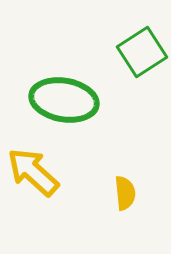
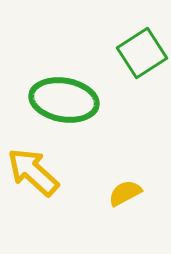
green square: moved 1 px down
yellow semicircle: rotated 112 degrees counterclockwise
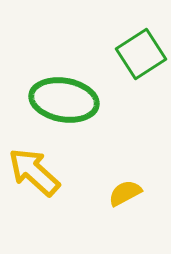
green square: moved 1 px left, 1 px down
yellow arrow: moved 1 px right
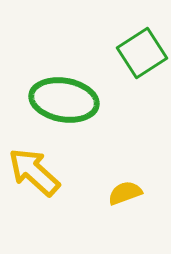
green square: moved 1 px right, 1 px up
yellow semicircle: rotated 8 degrees clockwise
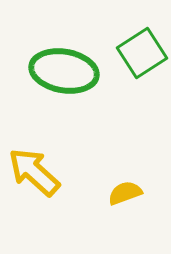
green ellipse: moved 29 px up
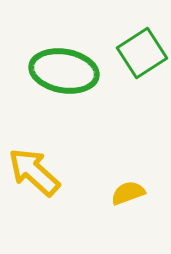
yellow semicircle: moved 3 px right
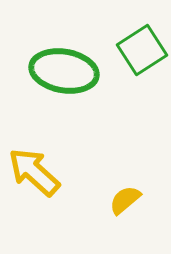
green square: moved 3 px up
yellow semicircle: moved 3 px left, 7 px down; rotated 20 degrees counterclockwise
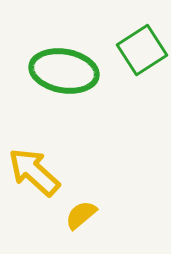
yellow semicircle: moved 44 px left, 15 px down
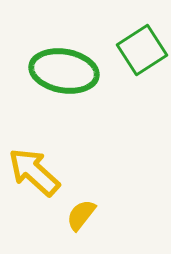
yellow semicircle: rotated 12 degrees counterclockwise
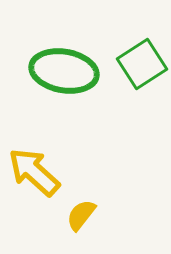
green square: moved 14 px down
